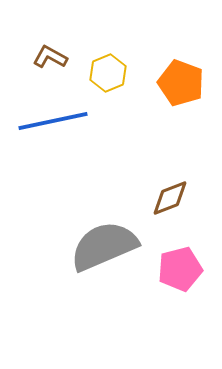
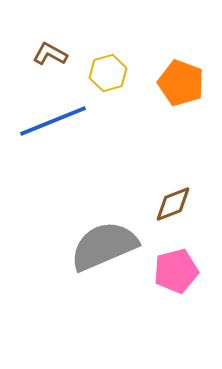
brown L-shape: moved 3 px up
yellow hexagon: rotated 6 degrees clockwise
blue line: rotated 10 degrees counterclockwise
brown diamond: moved 3 px right, 6 px down
pink pentagon: moved 4 px left, 2 px down
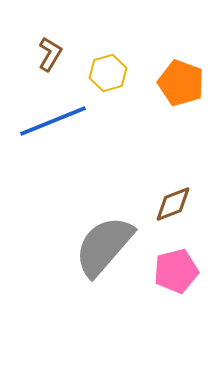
brown L-shape: rotated 92 degrees clockwise
gray semicircle: rotated 26 degrees counterclockwise
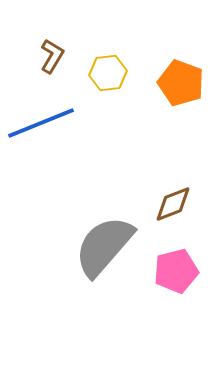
brown L-shape: moved 2 px right, 2 px down
yellow hexagon: rotated 9 degrees clockwise
blue line: moved 12 px left, 2 px down
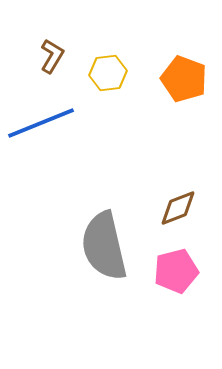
orange pentagon: moved 3 px right, 4 px up
brown diamond: moved 5 px right, 4 px down
gray semicircle: rotated 54 degrees counterclockwise
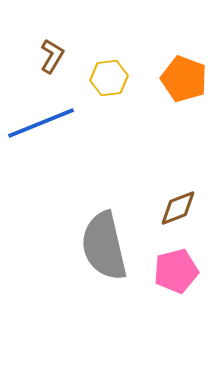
yellow hexagon: moved 1 px right, 5 px down
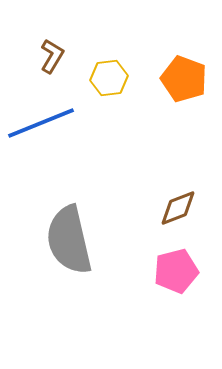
gray semicircle: moved 35 px left, 6 px up
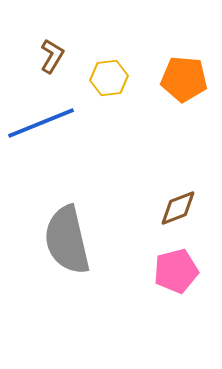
orange pentagon: rotated 15 degrees counterclockwise
gray semicircle: moved 2 px left
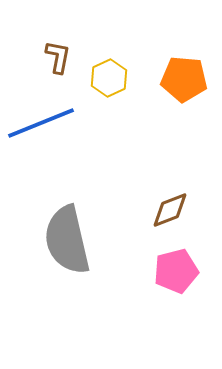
brown L-shape: moved 6 px right, 1 px down; rotated 20 degrees counterclockwise
yellow hexagon: rotated 18 degrees counterclockwise
brown diamond: moved 8 px left, 2 px down
